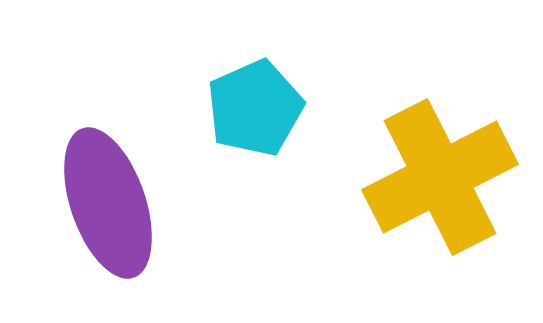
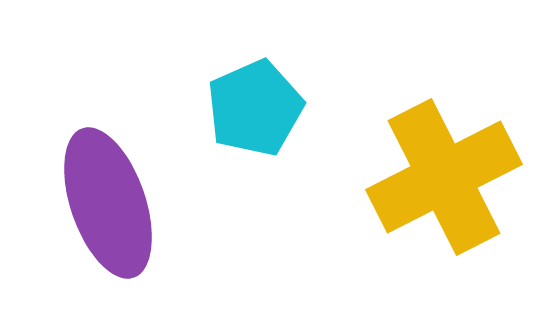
yellow cross: moved 4 px right
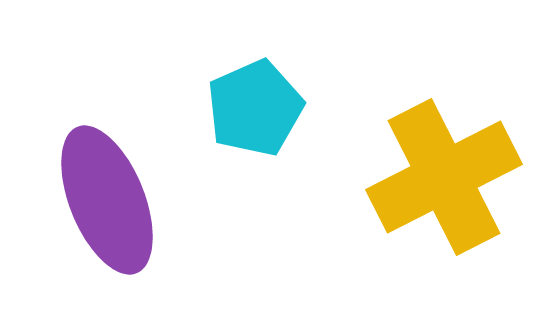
purple ellipse: moved 1 px left, 3 px up; rotated 3 degrees counterclockwise
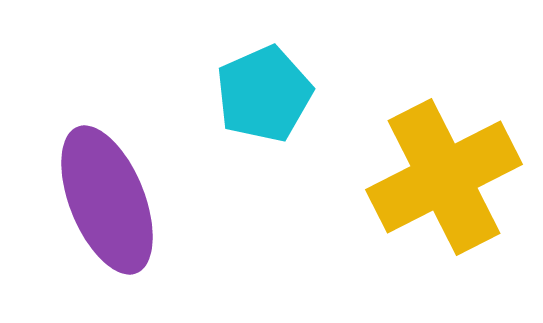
cyan pentagon: moved 9 px right, 14 px up
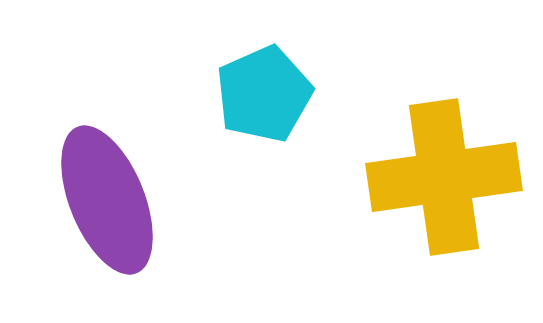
yellow cross: rotated 19 degrees clockwise
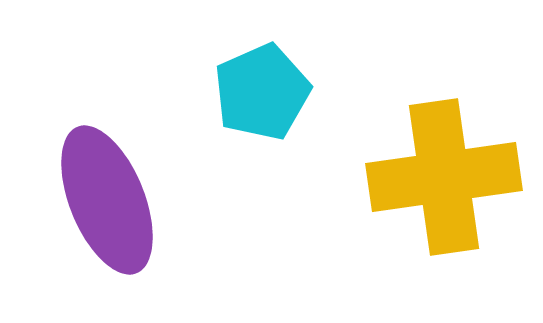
cyan pentagon: moved 2 px left, 2 px up
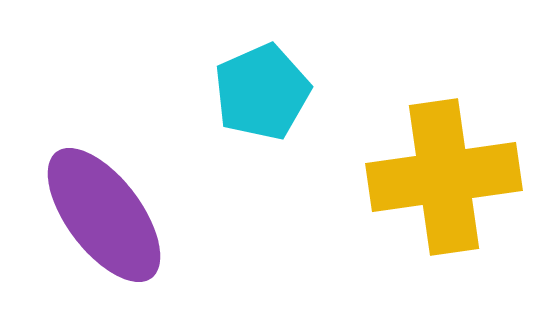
purple ellipse: moved 3 px left, 15 px down; rotated 15 degrees counterclockwise
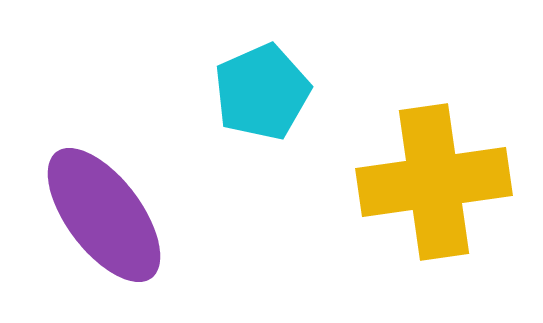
yellow cross: moved 10 px left, 5 px down
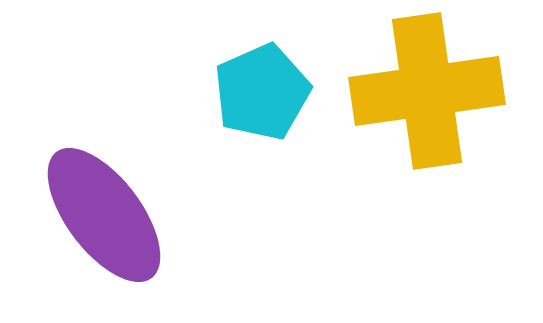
yellow cross: moved 7 px left, 91 px up
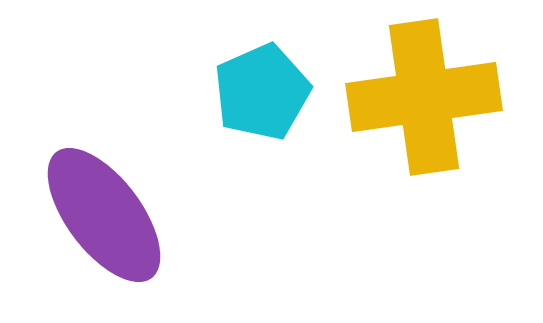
yellow cross: moved 3 px left, 6 px down
